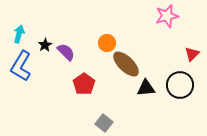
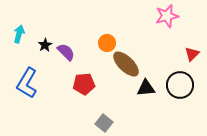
blue L-shape: moved 6 px right, 17 px down
red pentagon: rotated 30 degrees clockwise
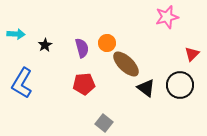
pink star: moved 1 px down
cyan arrow: moved 3 px left; rotated 78 degrees clockwise
purple semicircle: moved 16 px right, 4 px up; rotated 30 degrees clockwise
blue L-shape: moved 5 px left
black triangle: rotated 42 degrees clockwise
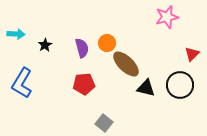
black triangle: rotated 24 degrees counterclockwise
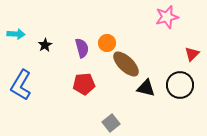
blue L-shape: moved 1 px left, 2 px down
gray square: moved 7 px right; rotated 12 degrees clockwise
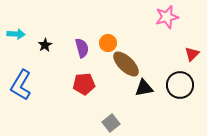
orange circle: moved 1 px right
black triangle: moved 2 px left; rotated 24 degrees counterclockwise
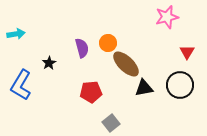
cyan arrow: rotated 12 degrees counterclockwise
black star: moved 4 px right, 18 px down
red triangle: moved 5 px left, 2 px up; rotated 14 degrees counterclockwise
red pentagon: moved 7 px right, 8 px down
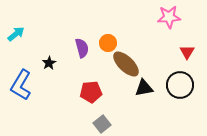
pink star: moved 2 px right; rotated 10 degrees clockwise
cyan arrow: rotated 30 degrees counterclockwise
gray square: moved 9 px left, 1 px down
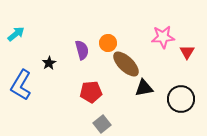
pink star: moved 6 px left, 20 px down
purple semicircle: moved 2 px down
black circle: moved 1 px right, 14 px down
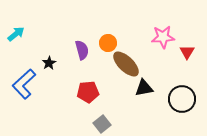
blue L-shape: moved 3 px right, 1 px up; rotated 16 degrees clockwise
red pentagon: moved 3 px left
black circle: moved 1 px right
